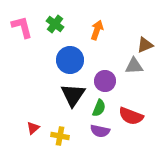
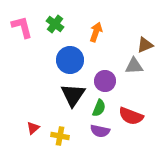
orange arrow: moved 1 px left, 2 px down
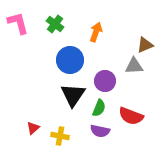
pink L-shape: moved 4 px left, 4 px up
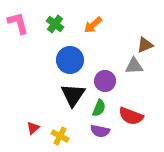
orange arrow: moved 3 px left, 7 px up; rotated 150 degrees counterclockwise
yellow cross: rotated 18 degrees clockwise
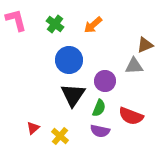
pink L-shape: moved 2 px left, 3 px up
blue circle: moved 1 px left
yellow cross: rotated 12 degrees clockwise
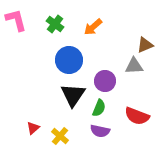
orange arrow: moved 2 px down
red semicircle: moved 6 px right
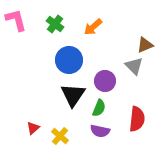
gray triangle: rotated 48 degrees clockwise
red semicircle: moved 3 px down; rotated 105 degrees counterclockwise
